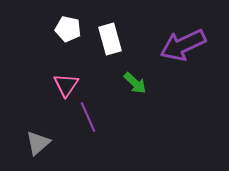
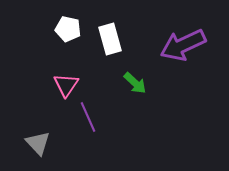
gray triangle: rotated 32 degrees counterclockwise
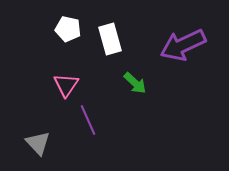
purple line: moved 3 px down
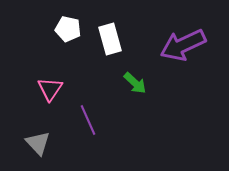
pink triangle: moved 16 px left, 4 px down
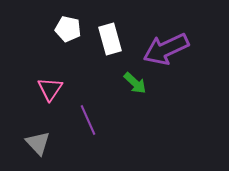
purple arrow: moved 17 px left, 4 px down
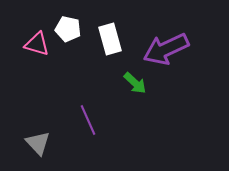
pink triangle: moved 13 px left, 45 px up; rotated 48 degrees counterclockwise
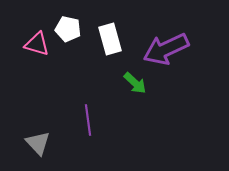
purple line: rotated 16 degrees clockwise
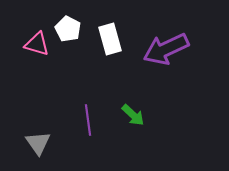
white pentagon: rotated 15 degrees clockwise
green arrow: moved 2 px left, 32 px down
gray triangle: rotated 8 degrees clockwise
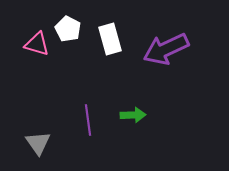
green arrow: rotated 45 degrees counterclockwise
